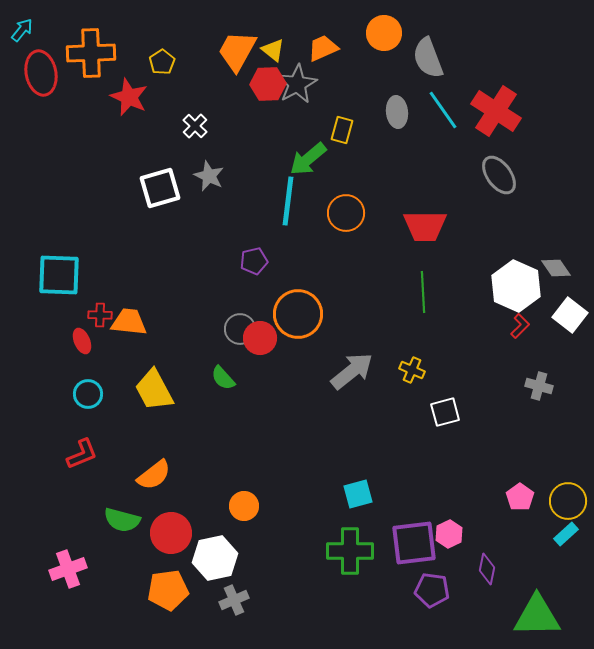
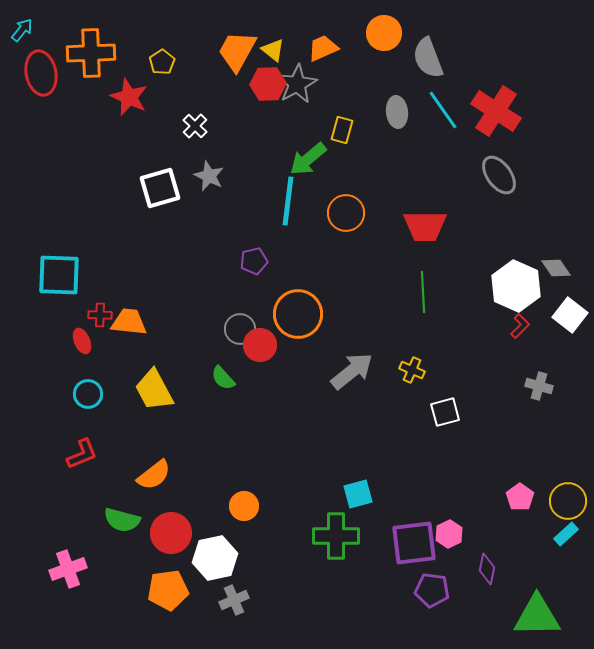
red circle at (260, 338): moved 7 px down
green cross at (350, 551): moved 14 px left, 15 px up
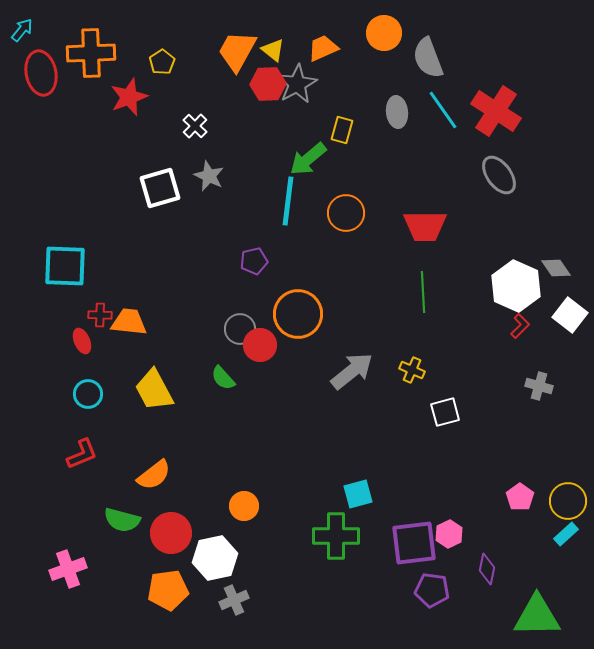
red star at (129, 97): rotated 27 degrees clockwise
cyan square at (59, 275): moved 6 px right, 9 px up
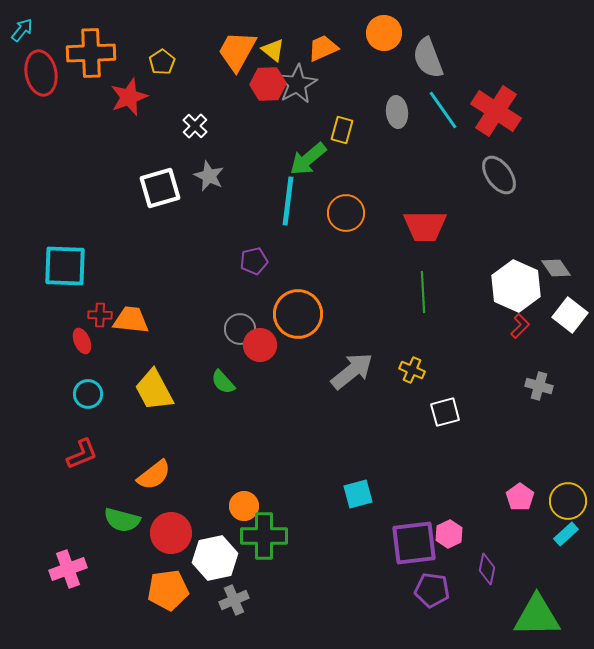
orange trapezoid at (129, 322): moved 2 px right, 2 px up
green semicircle at (223, 378): moved 4 px down
green cross at (336, 536): moved 72 px left
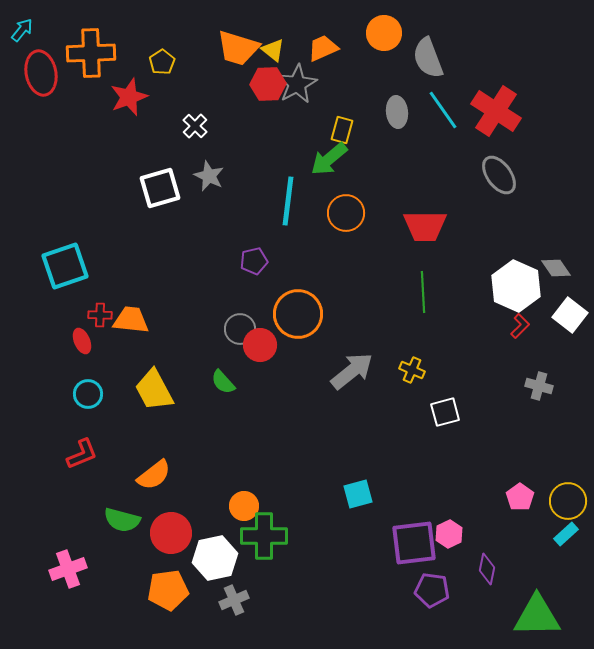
orange trapezoid at (237, 51): moved 1 px right, 3 px up; rotated 102 degrees counterclockwise
green arrow at (308, 159): moved 21 px right
cyan square at (65, 266): rotated 21 degrees counterclockwise
